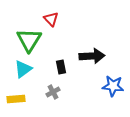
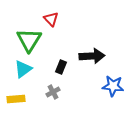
black rectangle: rotated 32 degrees clockwise
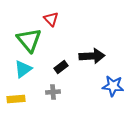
green triangle: rotated 12 degrees counterclockwise
black rectangle: rotated 32 degrees clockwise
gray cross: rotated 24 degrees clockwise
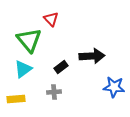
blue star: moved 1 px right, 1 px down
gray cross: moved 1 px right
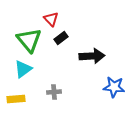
black rectangle: moved 29 px up
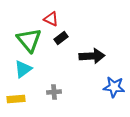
red triangle: rotated 21 degrees counterclockwise
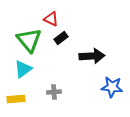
blue star: moved 2 px left
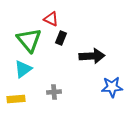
black rectangle: rotated 32 degrees counterclockwise
blue star: rotated 10 degrees counterclockwise
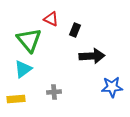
black rectangle: moved 14 px right, 8 px up
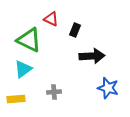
green triangle: rotated 24 degrees counterclockwise
blue star: moved 4 px left, 1 px down; rotated 20 degrees clockwise
